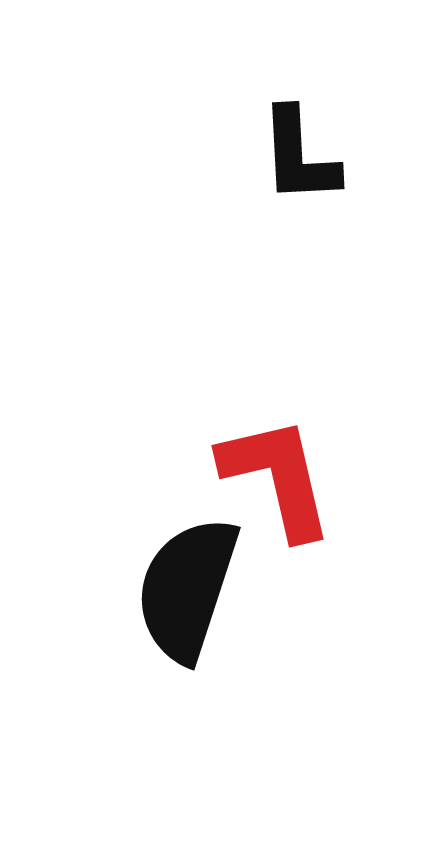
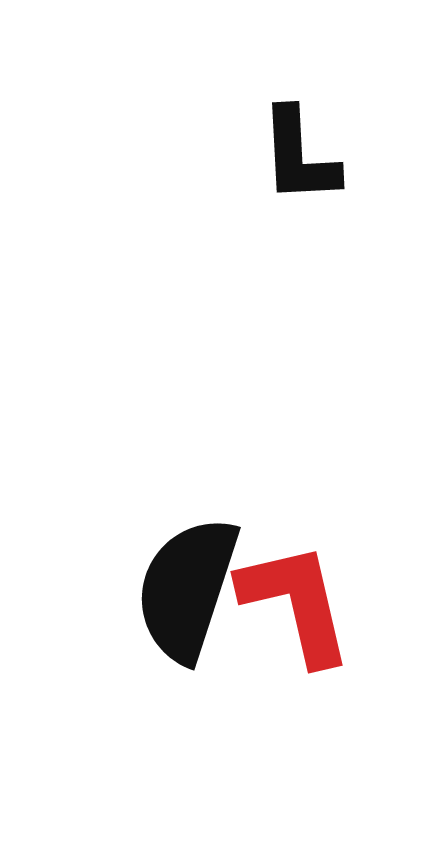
red L-shape: moved 19 px right, 126 px down
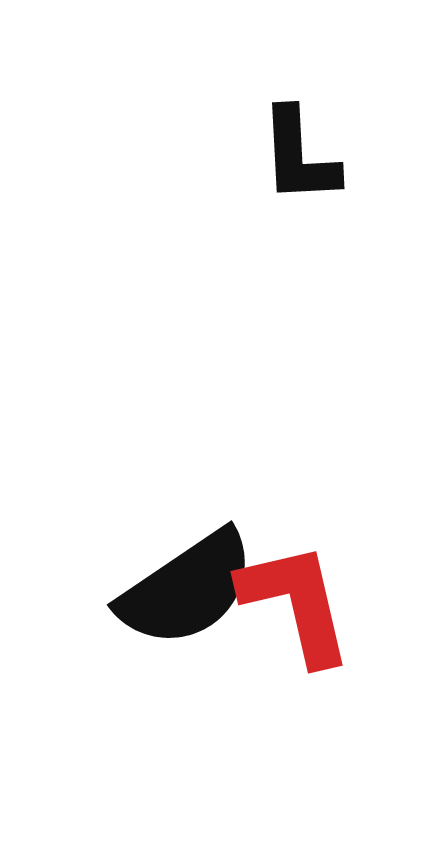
black semicircle: rotated 142 degrees counterclockwise
